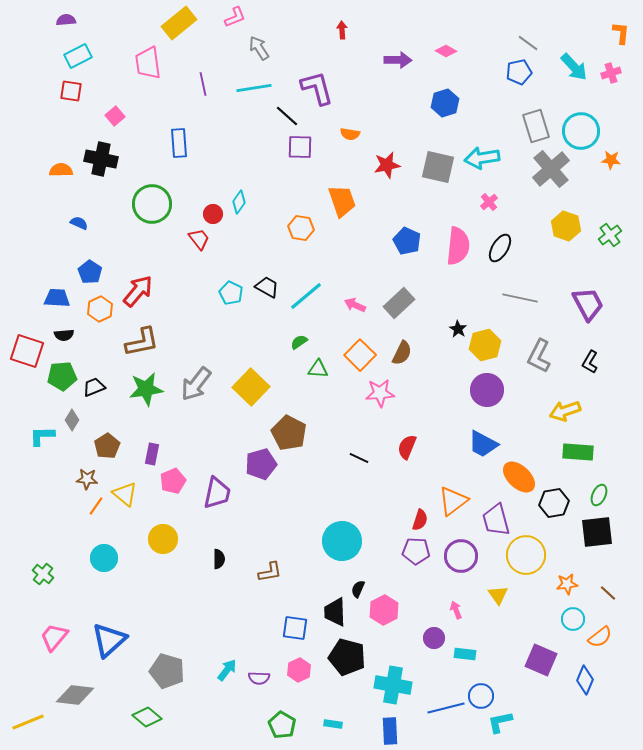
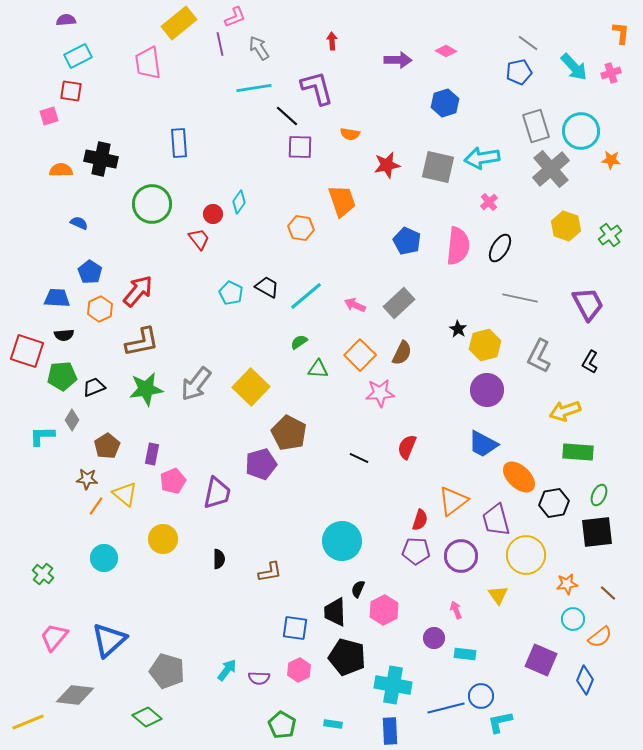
red arrow at (342, 30): moved 10 px left, 11 px down
purple line at (203, 84): moved 17 px right, 40 px up
pink square at (115, 116): moved 66 px left; rotated 24 degrees clockwise
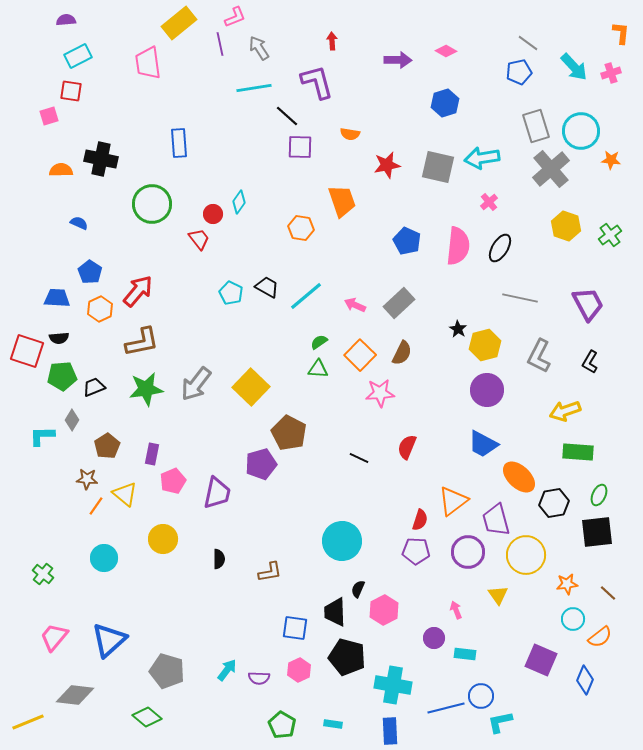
purple L-shape at (317, 88): moved 6 px up
black semicircle at (64, 335): moved 5 px left, 3 px down
green semicircle at (299, 342): moved 20 px right
purple circle at (461, 556): moved 7 px right, 4 px up
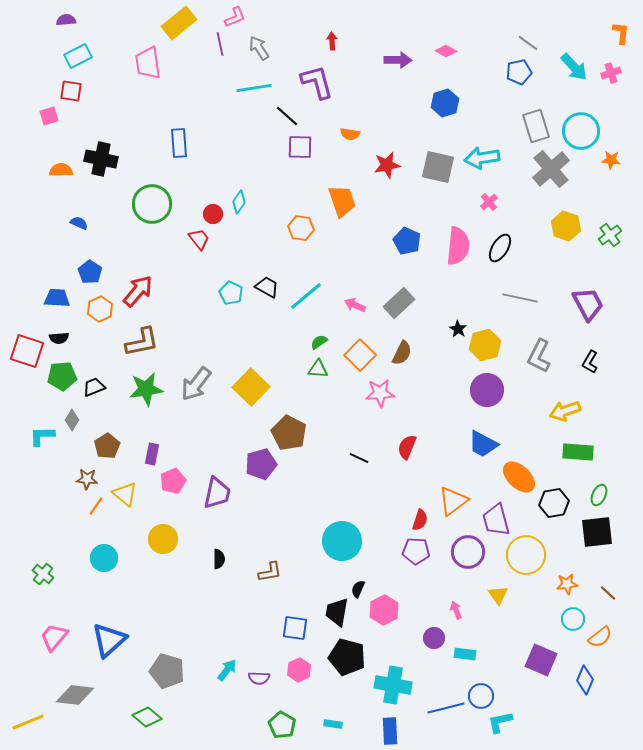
black trapezoid at (335, 612): moved 2 px right; rotated 12 degrees clockwise
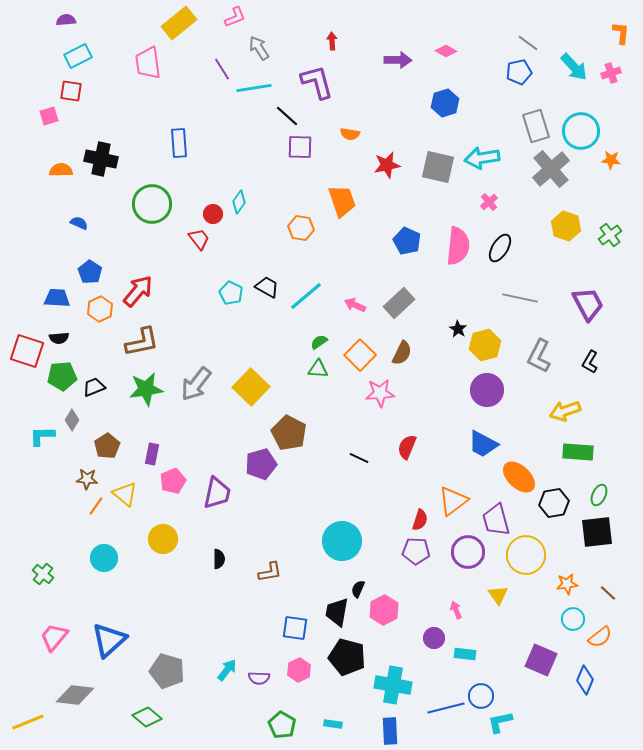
purple line at (220, 44): moved 2 px right, 25 px down; rotated 20 degrees counterclockwise
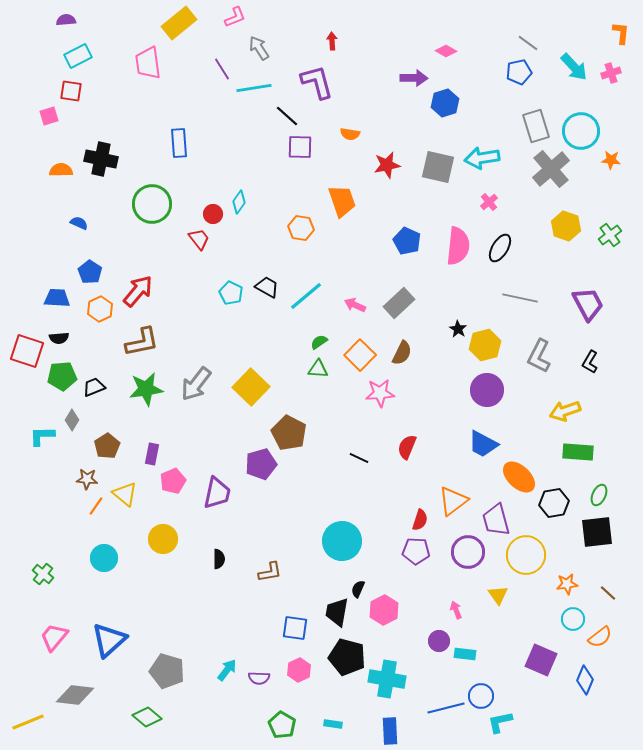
purple arrow at (398, 60): moved 16 px right, 18 px down
purple circle at (434, 638): moved 5 px right, 3 px down
cyan cross at (393, 685): moved 6 px left, 6 px up
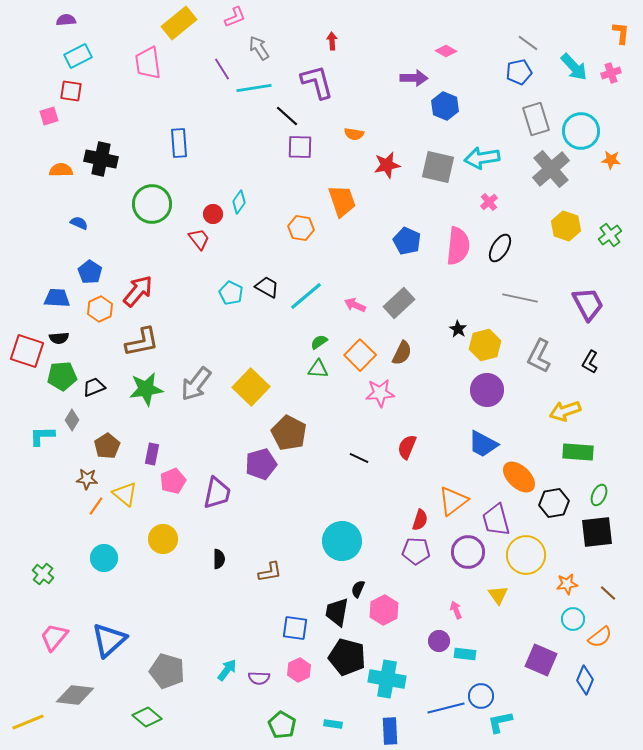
blue hexagon at (445, 103): moved 3 px down; rotated 20 degrees counterclockwise
gray rectangle at (536, 126): moved 7 px up
orange semicircle at (350, 134): moved 4 px right
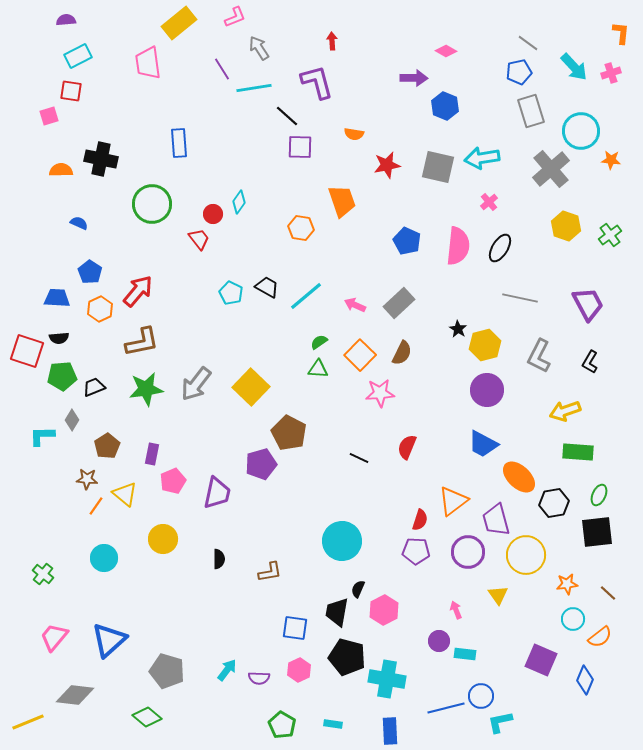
gray rectangle at (536, 119): moved 5 px left, 8 px up
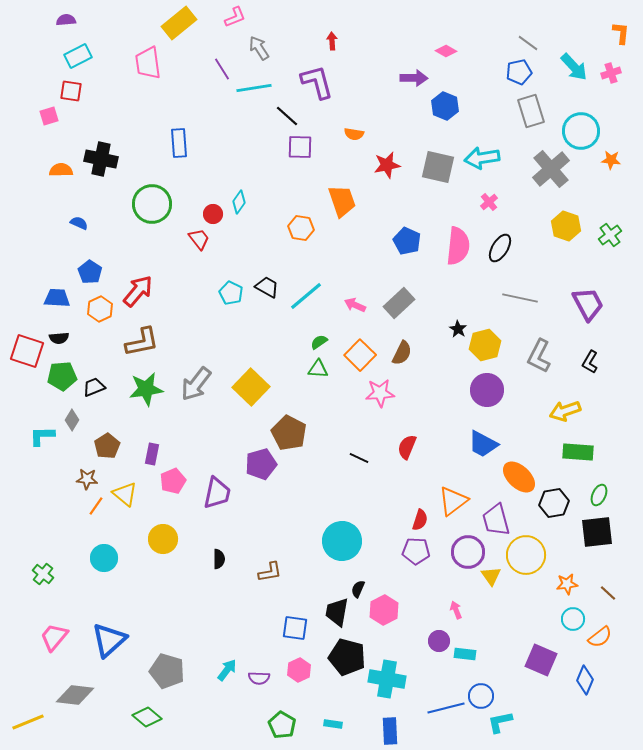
yellow triangle at (498, 595): moved 7 px left, 19 px up
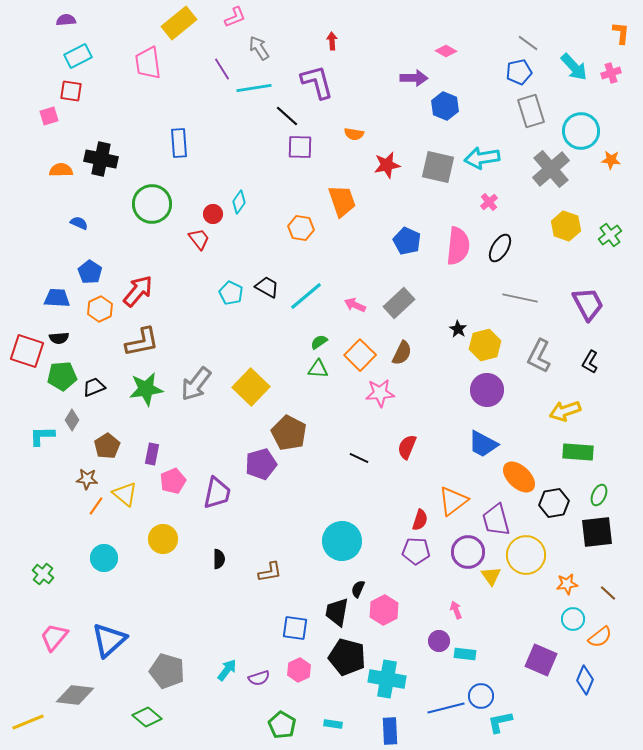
purple semicircle at (259, 678): rotated 20 degrees counterclockwise
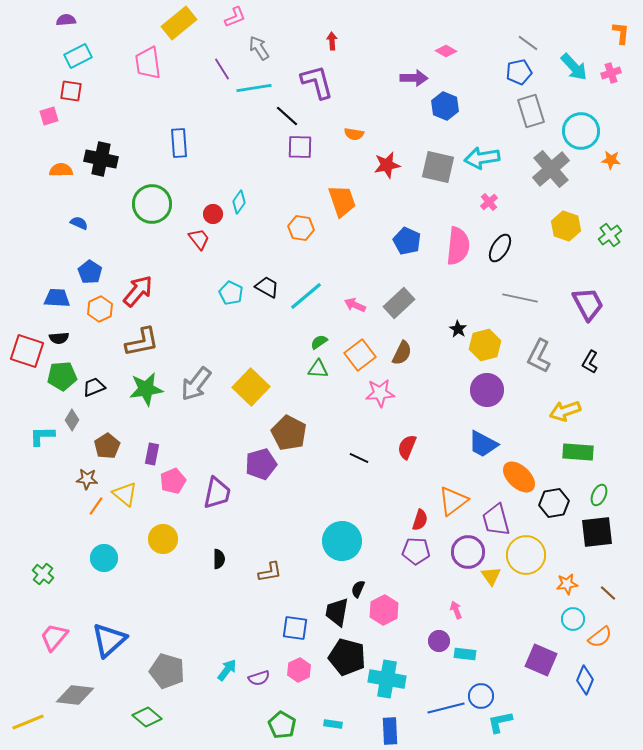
orange square at (360, 355): rotated 8 degrees clockwise
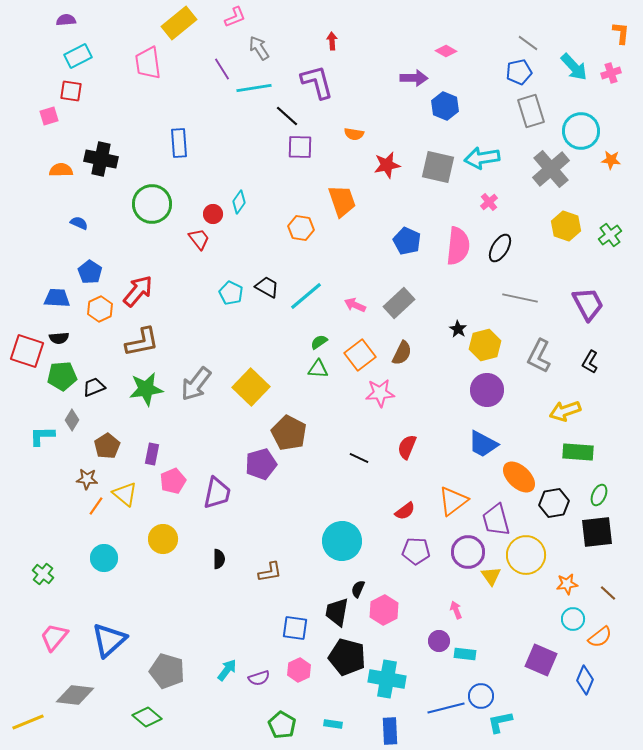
red semicircle at (420, 520): moved 15 px left, 9 px up; rotated 35 degrees clockwise
